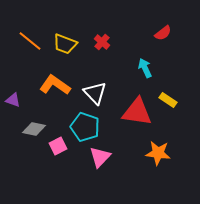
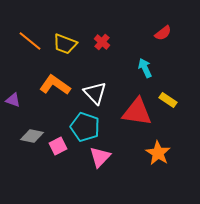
gray diamond: moved 2 px left, 7 px down
orange star: rotated 25 degrees clockwise
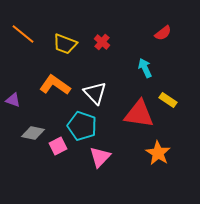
orange line: moved 7 px left, 7 px up
red triangle: moved 2 px right, 2 px down
cyan pentagon: moved 3 px left, 1 px up
gray diamond: moved 1 px right, 3 px up
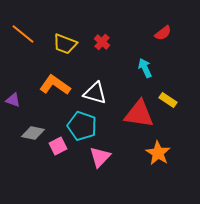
white triangle: rotated 30 degrees counterclockwise
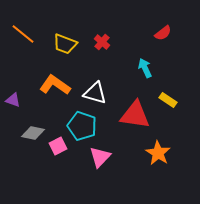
red triangle: moved 4 px left, 1 px down
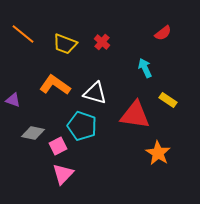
pink triangle: moved 37 px left, 17 px down
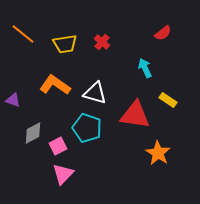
yellow trapezoid: rotated 30 degrees counterclockwise
cyan pentagon: moved 5 px right, 2 px down
gray diamond: rotated 40 degrees counterclockwise
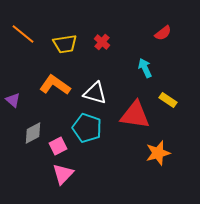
purple triangle: rotated 21 degrees clockwise
orange star: rotated 25 degrees clockwise
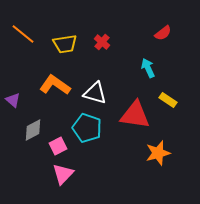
cyan arrow: moved 3 px right
gray diamond: moved 3 px up
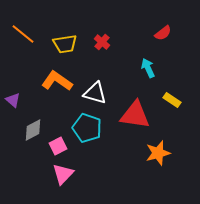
orange L-shape: moved 2 px right, 4 px up
yellow rectangle: moved 4 px right
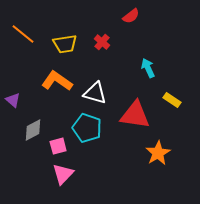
red semicircle: moved 32 px left, 17 px up
pink square: rotated 12 degrees clockwise
orange star: rotated 15 degrees counterclockwise
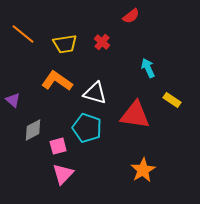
orange star: moved 15 px left, 17 px down
